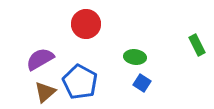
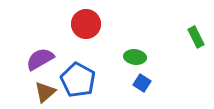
green rectangle: moved 1 px left, 8 px up
blue pentagon: moved 2 px left, 2 px up
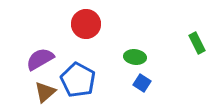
green rectangle: moved 1 px right, 6 px down
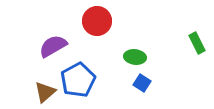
red circle: moved 11 px right, 3 px up
purple semicircle: moved 13 px right, 13 px up
blue pentagon: rotated 16 degrees clockwise
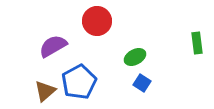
green rectangle: rotated 20 degrees clockwise
green ellipse: rotated 35 degrees counterclockwise
blue pentagon: moved 1 px right, 2 px down
brown triangle: moved 1 px up
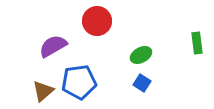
green ellipse: moved 6 px right, 2 px up
blue pentagon: rotated 20 degrees clockwise
brown triangle: moved 2 px left
